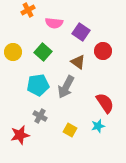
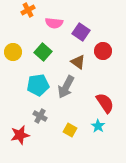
cyan star: rotated 24 degrees counterclockwise
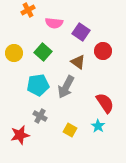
yellow circle: moved 1 px right, 1 px down
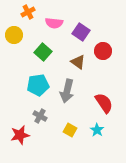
orange cross: moved 2 px down
yellow circle: moved 18 px up
gray arrow: moved 1 px right, 4 px down; rotated 15 degrees counterclockwise
red semicircle: moved 1 px left
cyan star: moved 1 px left, 4 px down
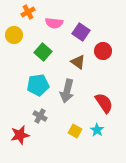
yellow square: moved 5 px right, 1 px down
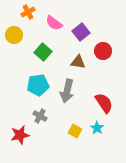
pink semicircle: rotated 30 degrees clockwise
purple square: rotated 18 degrees clockwise
brown triangle: rotated 28 degrees counterclockwise
cyan star: moved 2 px up
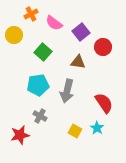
orange cross: moved 3 px right, 2 px down
red circle: moved 4 px up
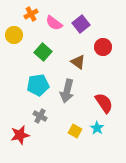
purple square: moved 8 px up
brown triangle: rotated 28 degrees clockwise
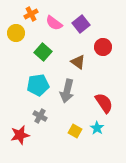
yellow circle: moved 2 px right, 2 px up
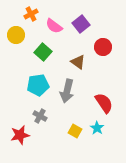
pink semicircle: moved 3 px down
yellow circle: moved 2 px down
